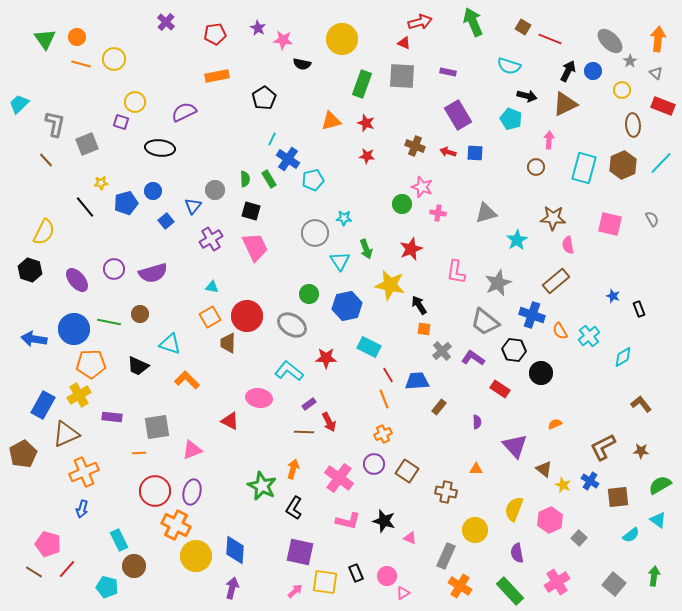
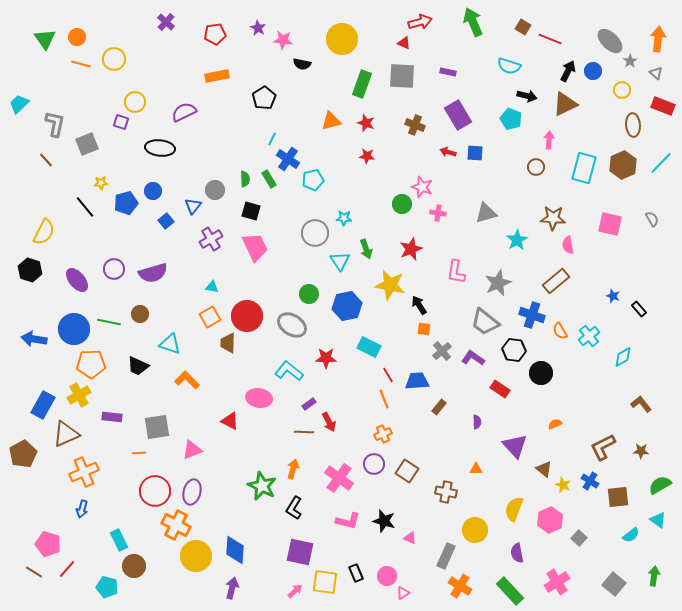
brown cross at (415, 146): moved 21 px up
black rectangle at (639, 309): rotated 21 degrees counterclockwise
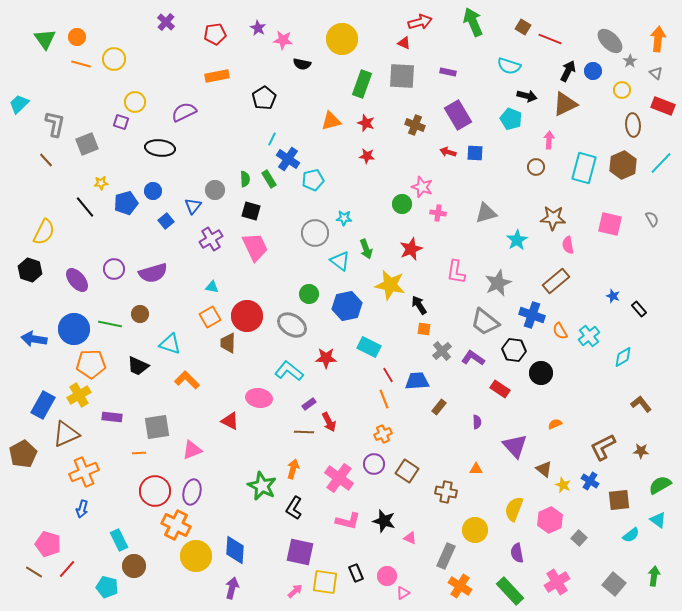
cyan triangle at (340, 261): rotated 20 degrees counterclockwise
green line at (109, 322): moved 1 px right, 2 px down
brown square at (618, 497): moved 1 px right, 3 px down
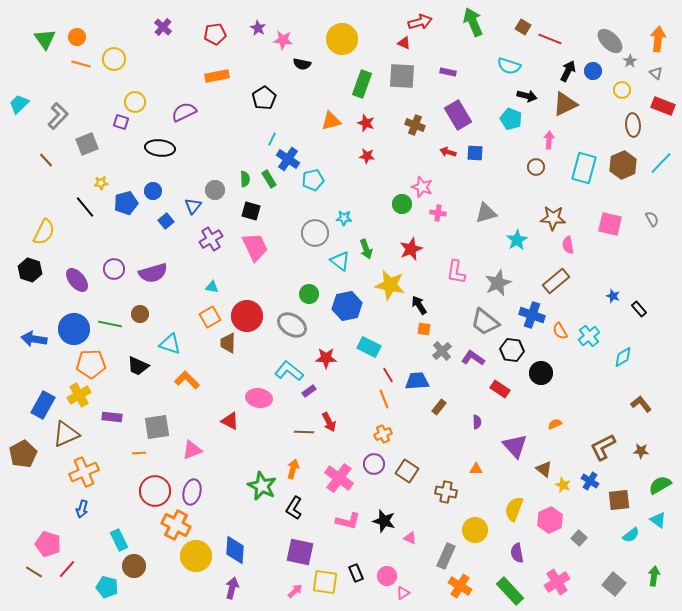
purple cross at (166, 22): moved 3 px left, 5 px down
gray L-shape at (55, 124): moved 3 px right, 8 px up; rotated 32 degrees clockwise
black hexagon at (514, 350): moved 2 px left
purple rectangle at (309, 404): moved 13 px up
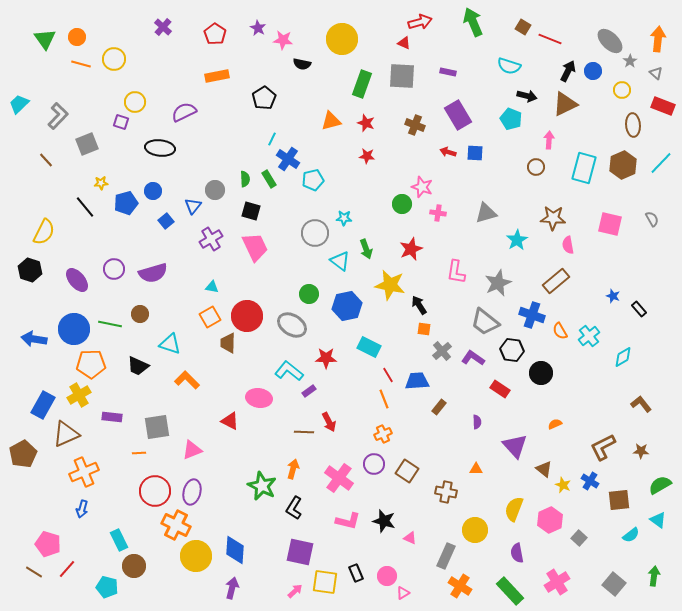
red pentagon at (215, 34): rotated 30 degrees counterclockwise
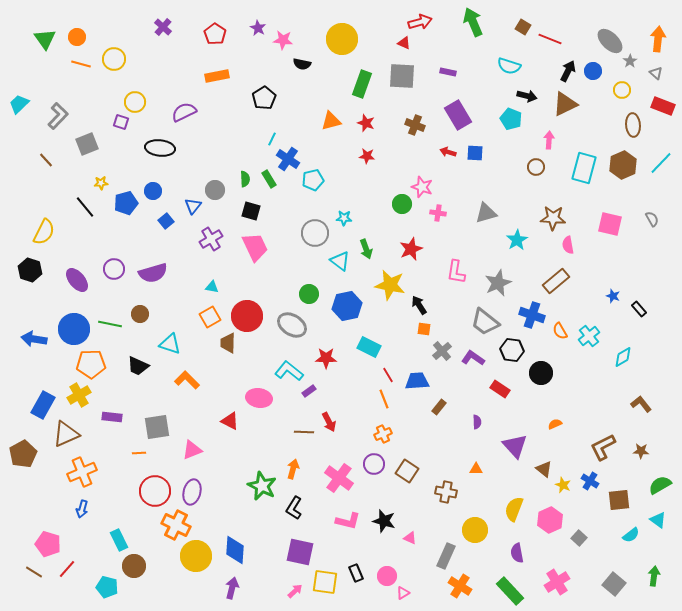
orange cross at (84, 472): moved 2 px left
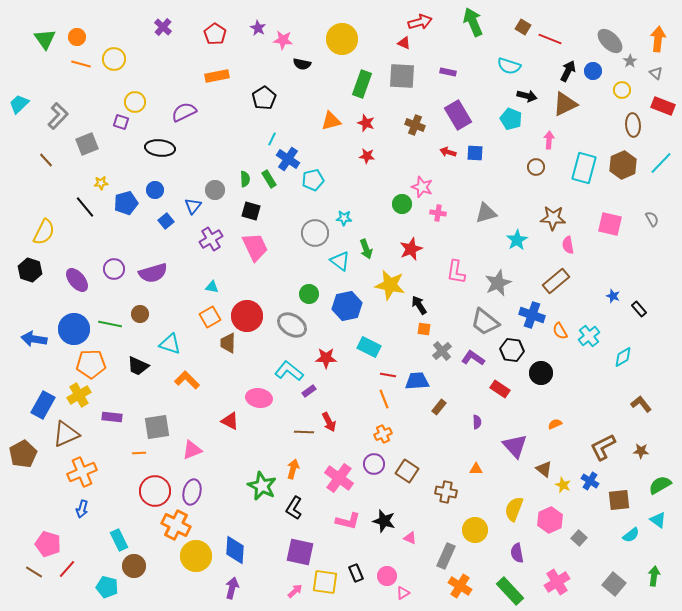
blue circle at (153, 191): moved 2 px right, 1 px up
red line at (388, 375): rotated 49 degrees counterclockwise
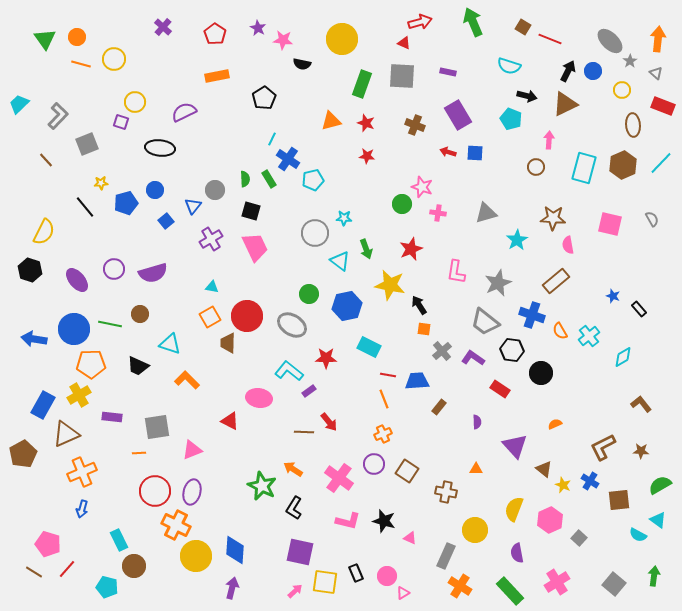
red arrow at (329, 422): rotated 12 degrees counterclockwise
orange arrow at (293, 469): rotated 72 degrees counterclockwise
cyan semicircle at (631, 535): moved 7 px right; rotated 66 degrees clockwise
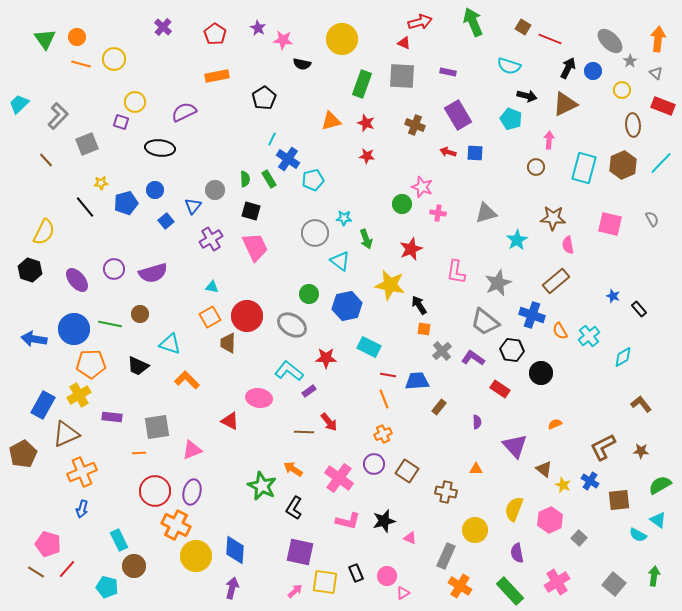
black arrow at (568, 71): moved 3 px up
green arrow at (366, 249): moved 10 px up
black star at (384, 521): rotated 30 degrees counterclockwise
brown line at (34, 572): moved 2 px right
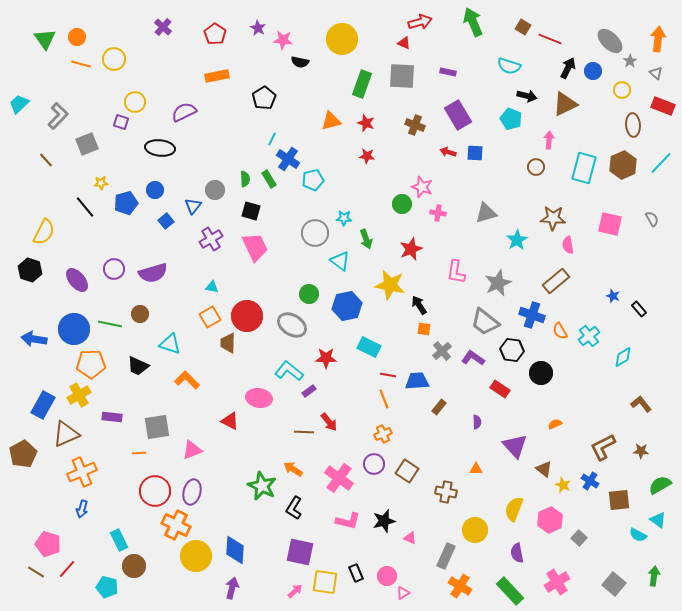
black semicircle at (302, 64): moved 2 px left, 2 px up
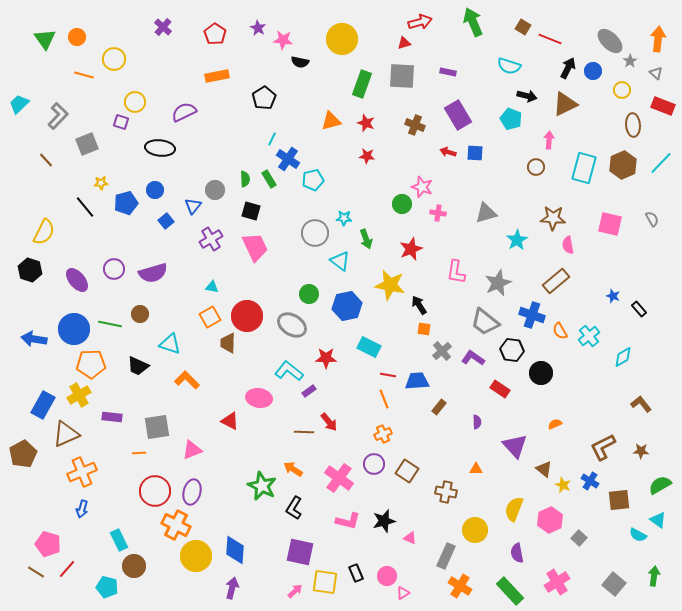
red triangle at (404, 43): rotated 40 degrees counterclockwise
orange line at (81, 64): moved 3 px right, 11 px down
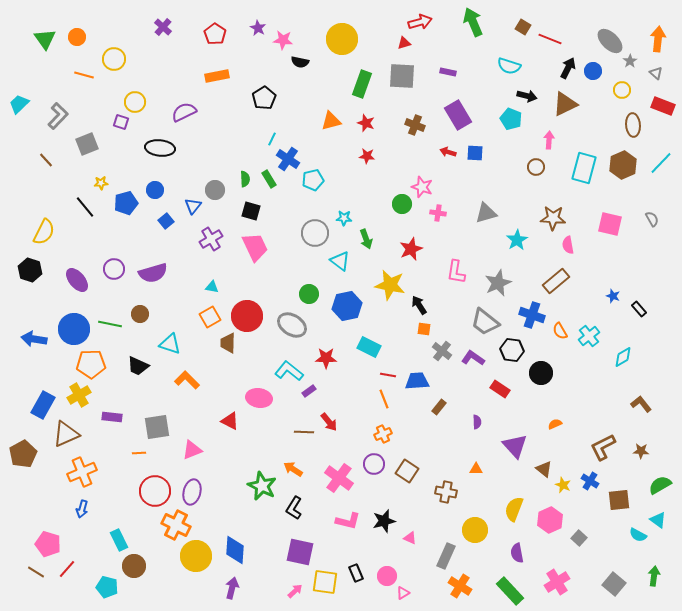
gray cross at (442, 351): rotated 12 degrees counterclockwise
